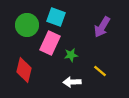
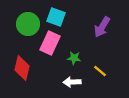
green circle: moved 1 px right, 1 px up
green star: moved 3 px right, 3 px down; rotated 16 degrees clockwise
red diamond: moved 2 px left, 2 px up
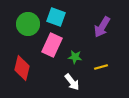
pink rectangle: moved 2 px right, 2 px down
green star: moved 1 px right, 1 px up
yellow line: moved 1 px right, 4 px up; rotated 56 degrees counterclockwise
white arrow: rotated 126 degrees counterclockwise
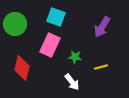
green circle: moved 13 px left
pink rectangle: moved 2 px left
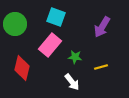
pink rectangle: rotated 15 degrees clockwise
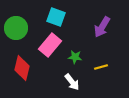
green circle: moved 1 px right, 4 px down
